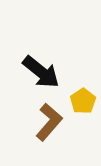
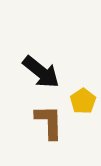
brown L-shape: rotated 42 degrees counterclockwise
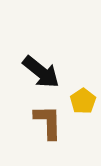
brown L-shape: moved 1 px left
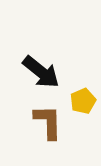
yellow pentagon: rotated 10 degrees clockwise
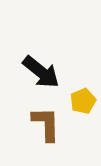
brown L-shape: moved 2 px left, 2 px down
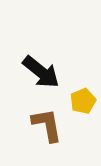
brown L-shape: moved 1 px right, 1 px down; rotated 9 degrees counterclockwise
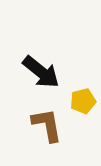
yellow pentagon: rotated 10 degrees clockwise
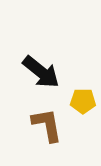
yellow pentagon: rotated 15 degrees clockwise
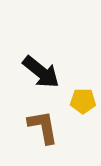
brown L-shape: moved 4 px left, 2 px down
